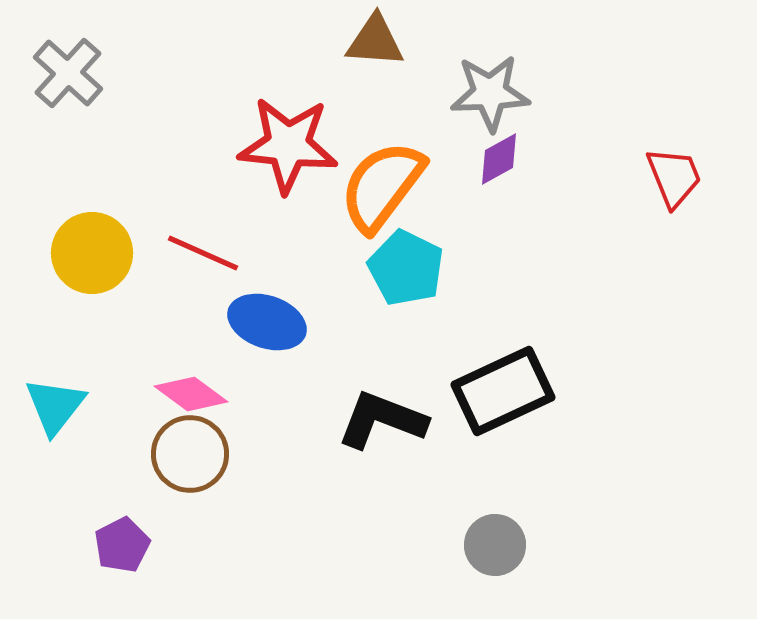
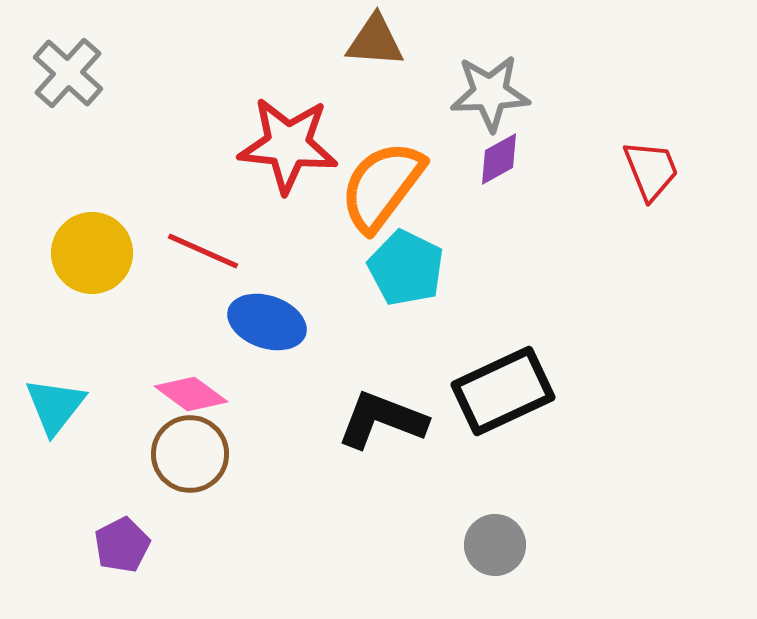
red trapezoid: moved 23 px left, 7 px up
red line: moved 2 px up
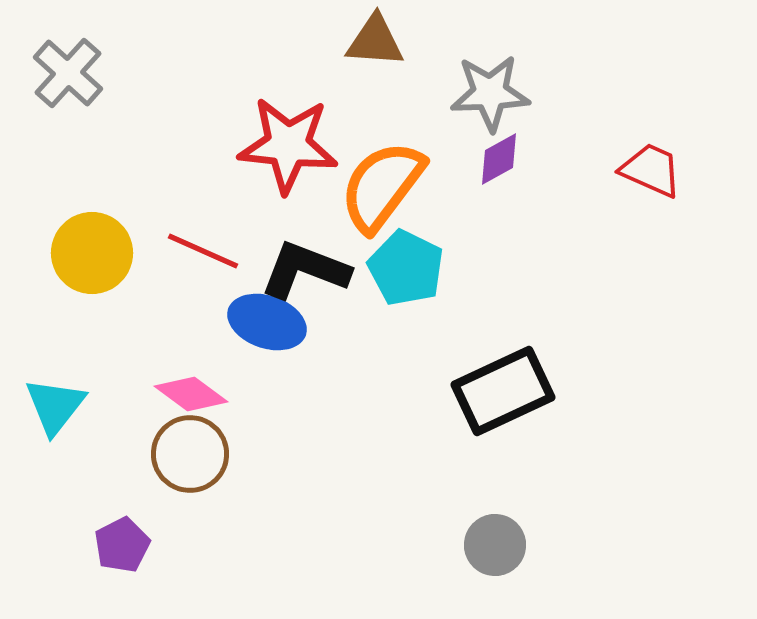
red trapezoid: rotated 44 degrees counterclockwise
black L-shape: moved 77 px left, 150 px up
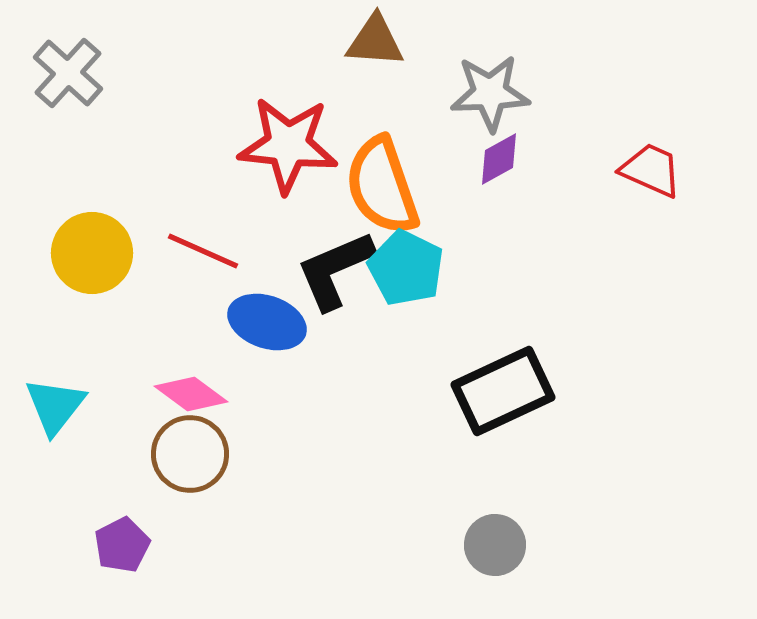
orange semicircle: rotated 56 degrees counterclockwise
black L-shape: moved 30 px right; rotated 44 degrees counterclockwise
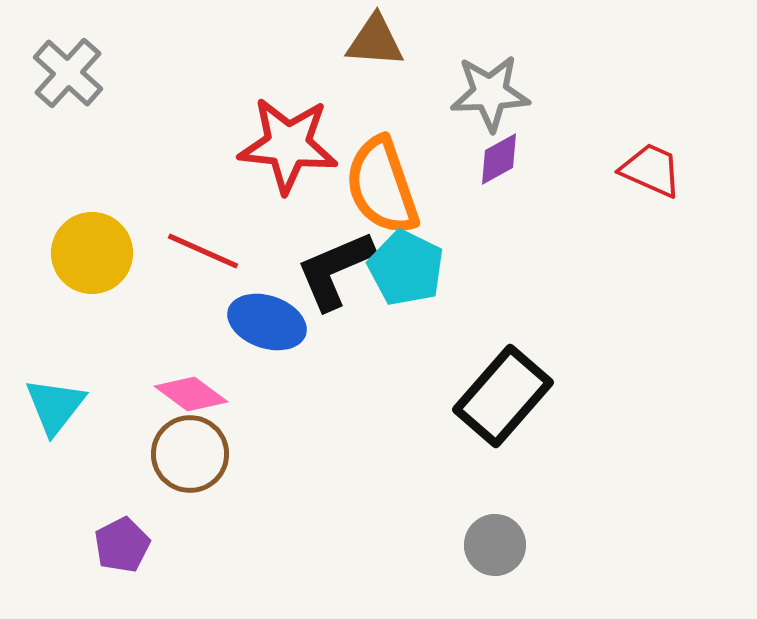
black rectangle: moved 5 px down; rotated 24 degrees counterclockwise
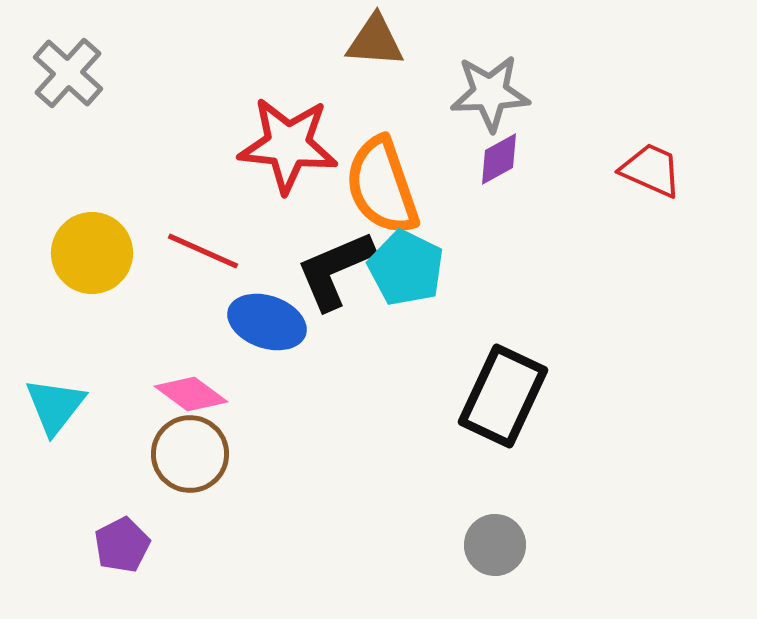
black rectangle: rotated 16 degrees counterclockwise
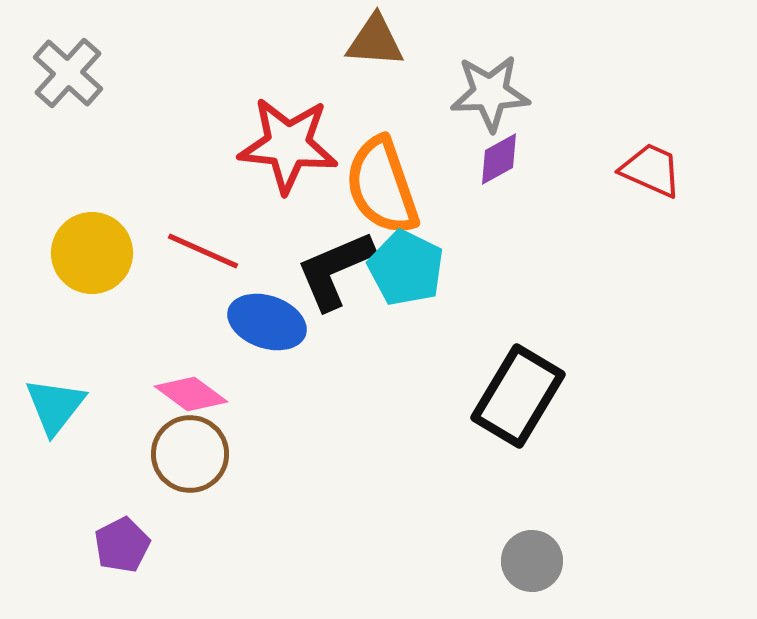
black rectangle: moved 15 px right; rotated 6 degrees clockwise
gray circle: moved 37 px right, 16 px down
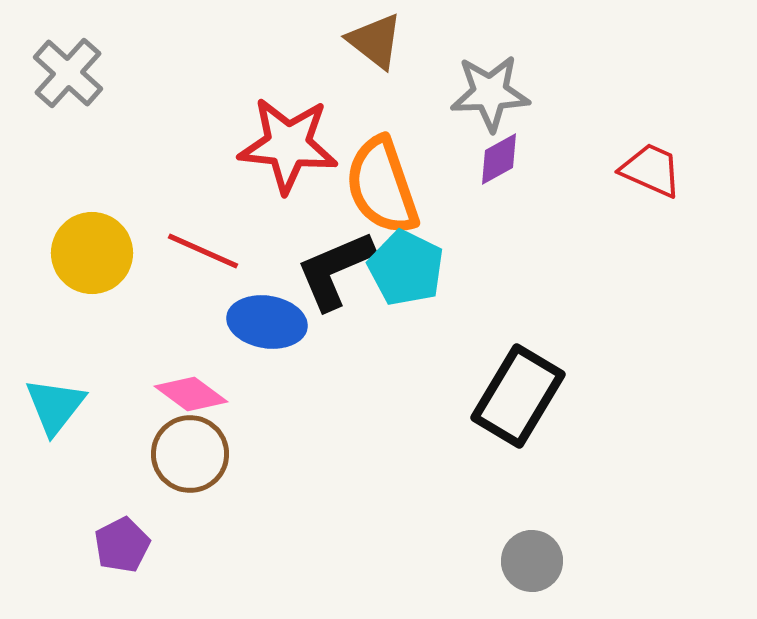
brown triangle: rotated 34 degrees clockwise
blue ellipse: rotated 10 degrees counterclockwise
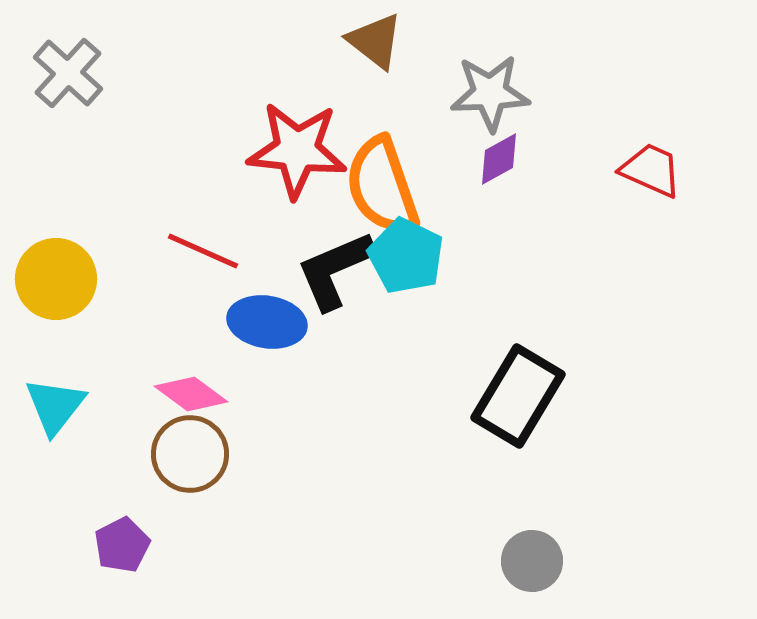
red star: moved 9 px right, 5 px down
yellow circle: moved 36 px left, 26 px down
cyan pentagon: moved 12 px up
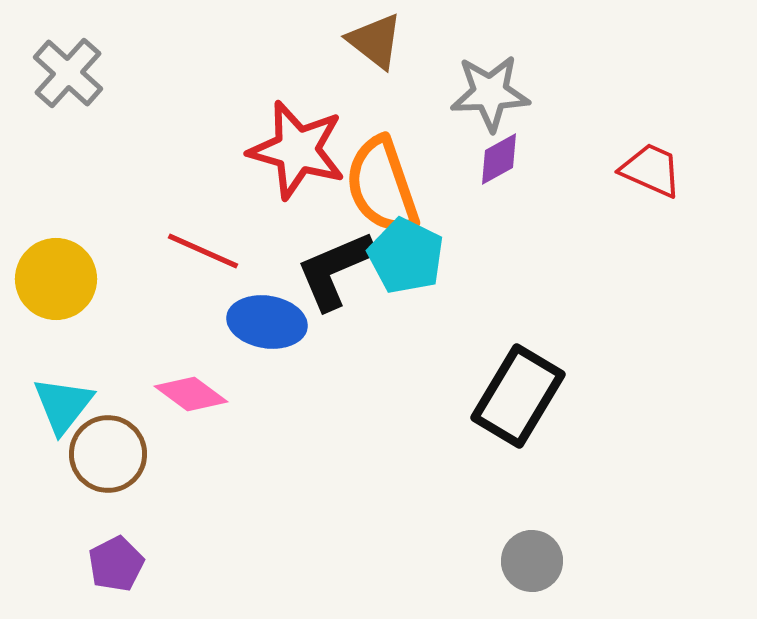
red star: rotated 10 degrees clockwise
cyan triangle: moved 8 px right, 1 px up
brown circle: moved 82 px left
purple pentagon: moved 6 px left, 19 px down
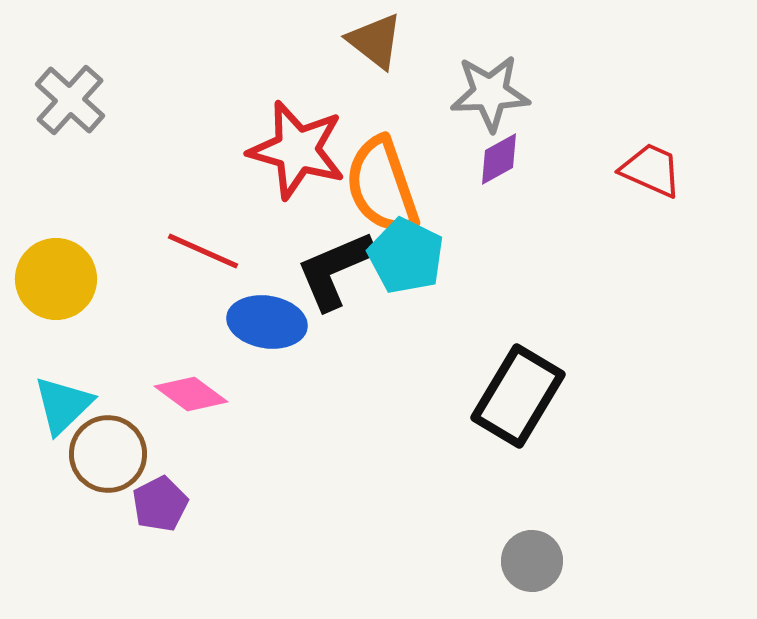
gray cross: moved 2 px right, 27 px down
cyan triangle: rotated 8 degrees clockwise
purple pentagon: moved 44 px right, 60 px up
